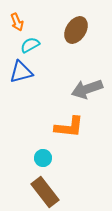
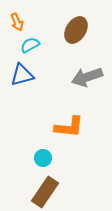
blue triangle: moved 1 px right, 3 px down
gray arrow: moved 12 px up
brown rectangle: rotated 72 degrees clockwise
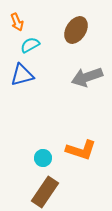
orange L-shape: moved 12 px right, 23 px down; rotated 12 degrees clockwise
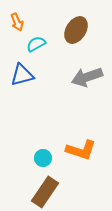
cyan semicircle: moved 6 px right, 1 px up
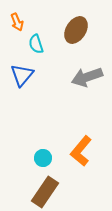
cyan semicircle: rotated 78 degrees counterclockwise
blue triangle: rotated 35 degrees counterclockwise
orange L-shape: moved 1 px down; rotated 112 degrees clockwise
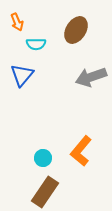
cyan semicircle: rotated 72 degrees counterclockwise
gray arrow: moved 4 px right
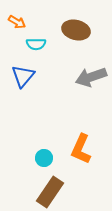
orange arrow: rotated 36 degrees counterclockwise
brown ellipse: rotated 72 degrees clockwise
blue triangle: moved 1 px right, 1 px down
orange L-shape: moved 2 px up; rotated 16 degrees counterclockwise
cyan circle: moved 1 px right
brown rectangle: moved 5 px right
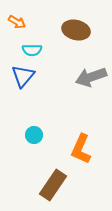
cyan semicircle: moved 4 px left, 6 px down
cyan circle: moved 10 px left, 23 px up
brown rectangle: moved 3 px right, 7 px up
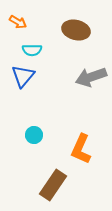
orange arrow: moved 1 px right
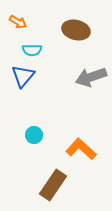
orange L-shape: rotated 108 degrees clockwise
